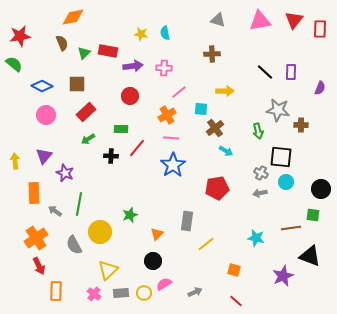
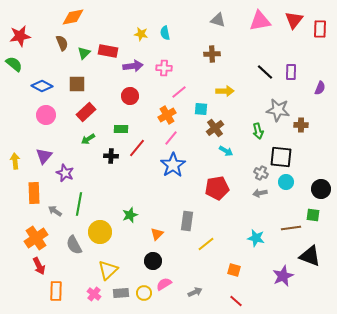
pink line at (171, 138): rotated 56 degrees counterclockwise
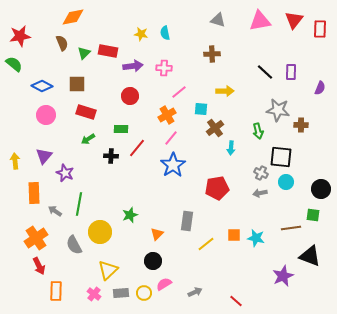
red rectangle at (86, 112): rotated 60 degrees clockwise
cyan arrow at (226, 151): moved 5 px right, 3 px up; rotated 64 degrees clockwise
orange square at (234, 270): moved 35 px up; rotated 16 degrees counterclockwise
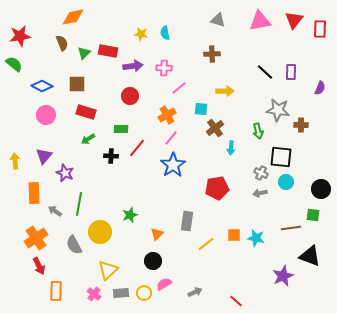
pink line at (179, 92): moved 4 px up
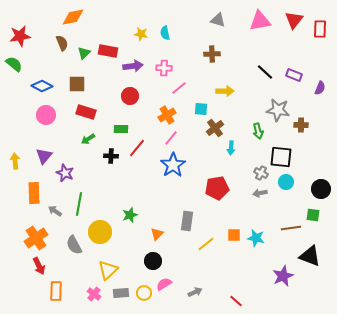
purple rectangle at (291, 72): moved 3 px right, 3 px down; rotated 70 degrees counterclockwise
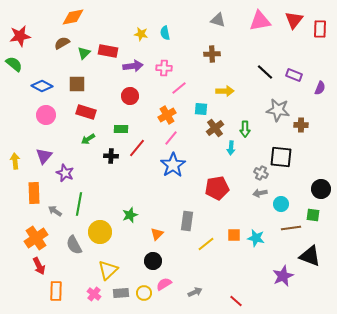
brown semicircle at (62, 43): rotated 98 degrees counterclockwise
green arrow at (258, 131): moved 13 px left, 2 px up; rotated 14 degrees clockwise
cyan circle at (286, 182): moved 5 px left, 22 px down
